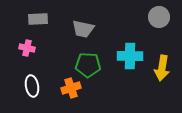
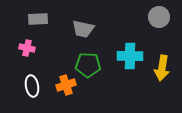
orange cross: moved 5 px left, 3 px up
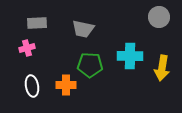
gray rectangle: moved 1 px left, 4 px down
pink cross: rotated 28 degrees counterclockwise
green pentagon: moved 2 px right
orange cross: rotated 18 degrees clockwise
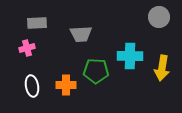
gray trapezoid: moved 2 px left, 5 px down; rotated 15 degrees counterclockwise
green pentagon: moved 6 px right, 6 px down
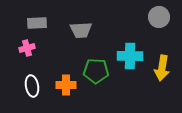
gray trapezoid: moved 4 px up
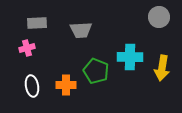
cyan cross: moved 1 px down
green pentagon: rotated 20 degrees clockwise
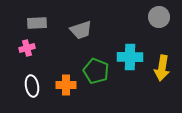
gray trapezoid: rotated 15 degrees counterclockwise
